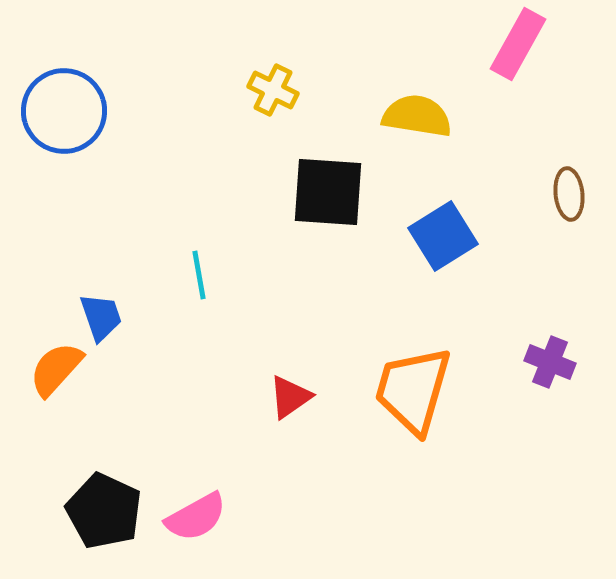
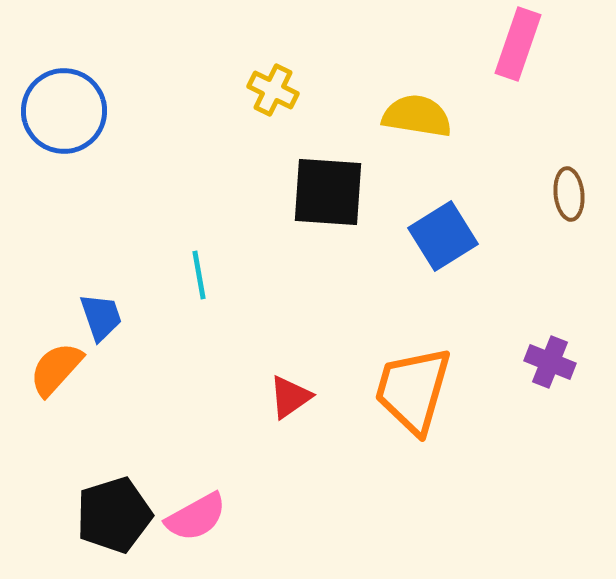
pink rectangle: rotated 10 degrees counterclockwise
black pentagon: moved 10 px right, 4 px down; rotated 30 degrees clockwise
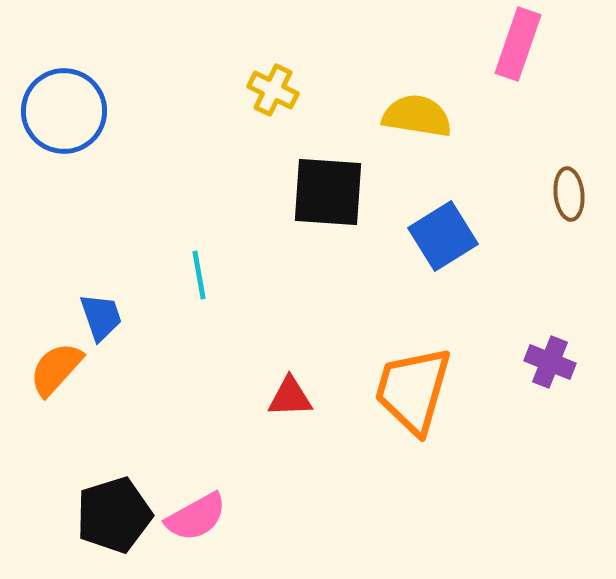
red triangle: rotated 33 degrees clockwise
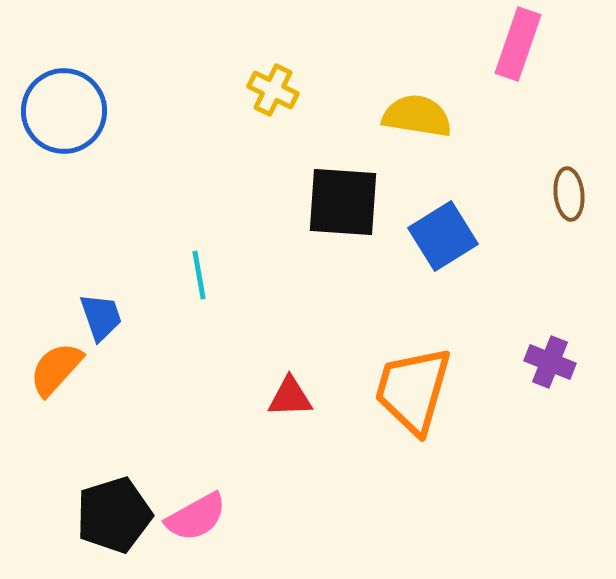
black square: moved 15 px right, 10 px down
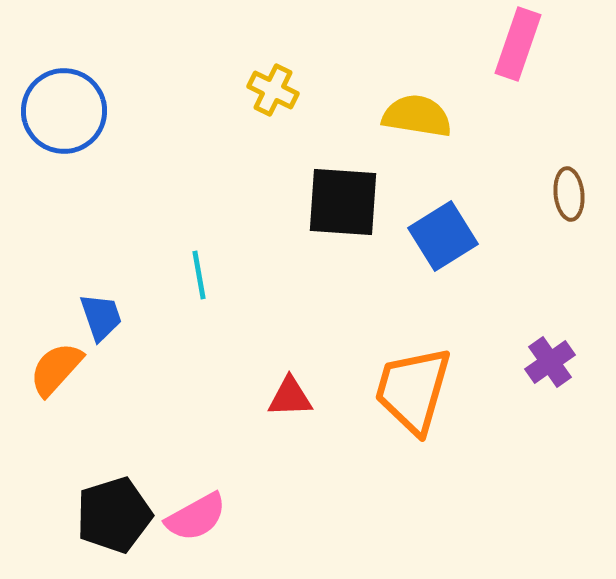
purple cross: rotated 33 degrees clockwise
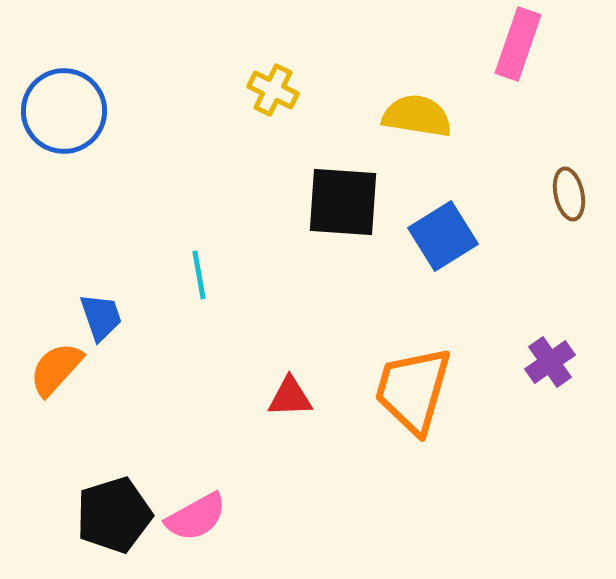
brown ellipse: rotated 6 degrees counterclockwise
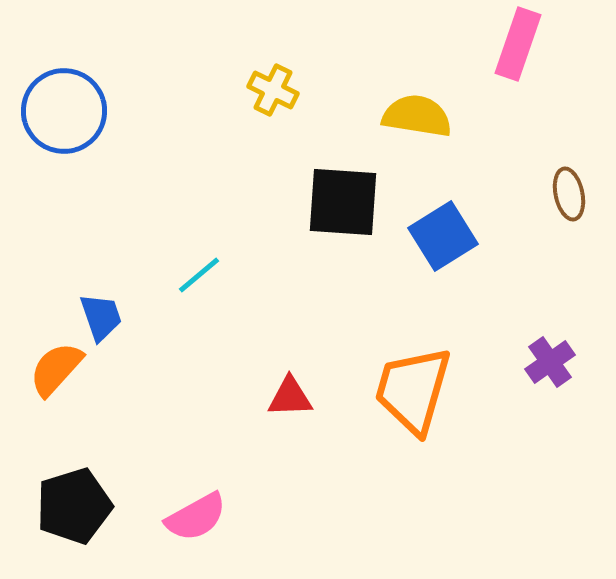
cyan line: rotated 60 degrees clockwise
black pentagon: moved 40 px left, 9 px up
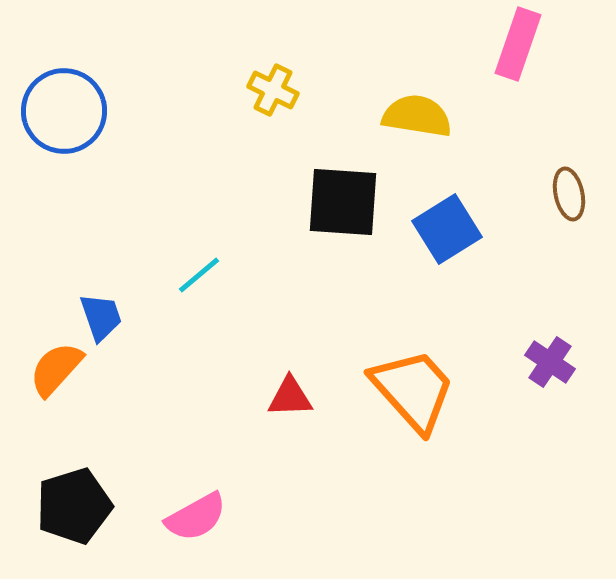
blue square: moved 4 px right, 7 px up
purple cross: rotated 21 degrees counterclockwise
orange trapezoid: rotated 122 degrees clockwise
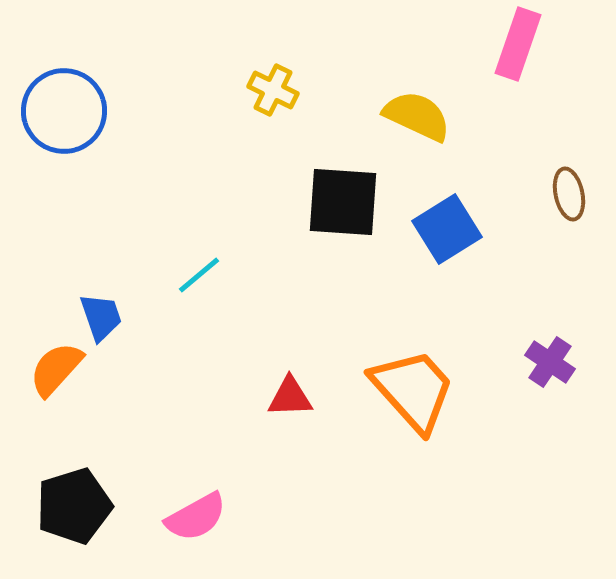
yellow semicircle: rotated 16 degrees clockwise
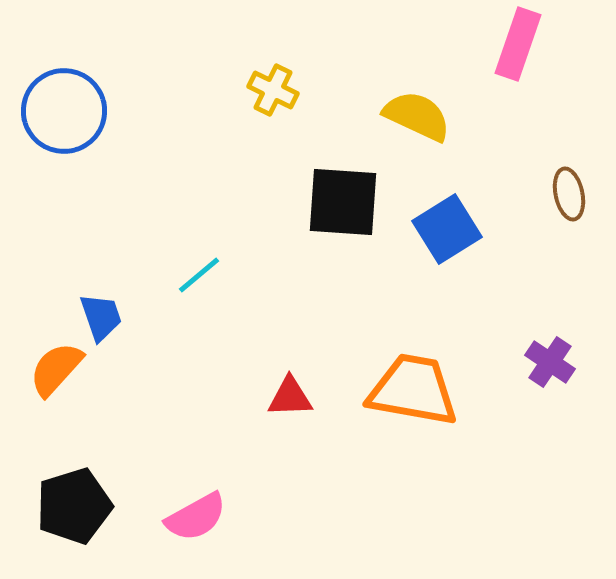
orange trapezoid: rotated 38 degrees counterclockwise
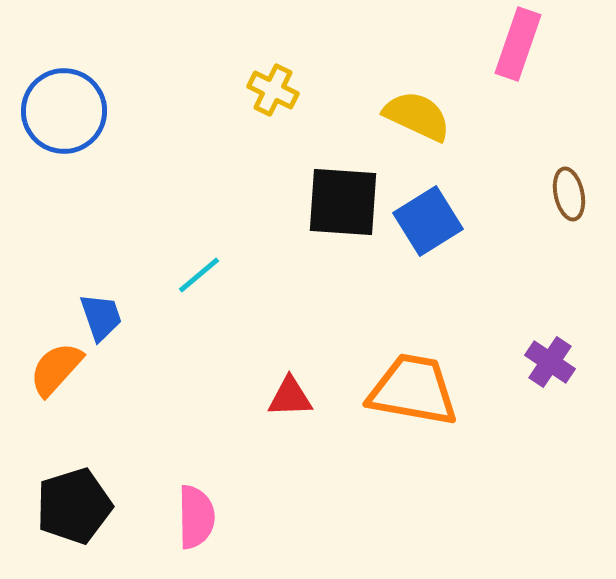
blue square: moved 19 px left, 8 px up
pink semicircle: rotated 62 degrees counterclockwise
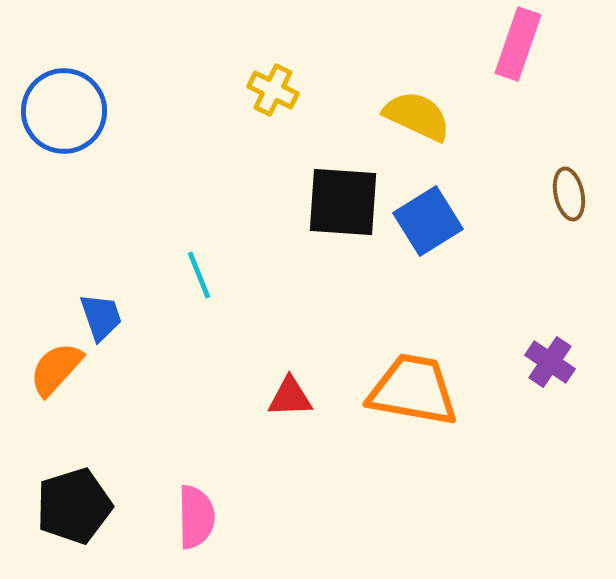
cyan line: rotated 72 degrees counterclockwise
